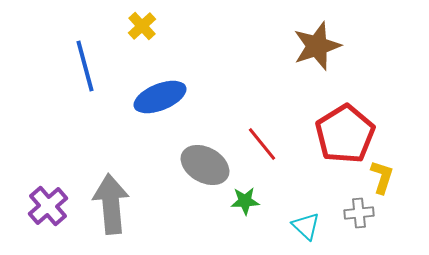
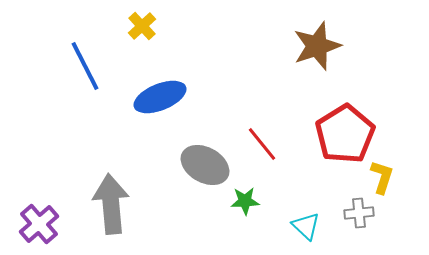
blue line: rotated 12 degrees counterclockwise
purple cross: moved 9 px left, 18 px down
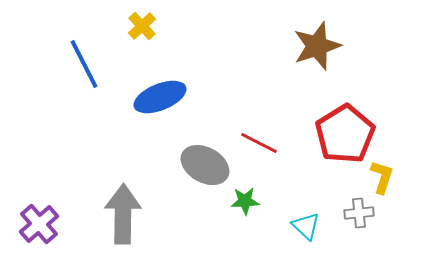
blue line: moved 1 px left, 2 px up
red line: moved 3 px left, 1 px up; rotated 24 degrees counterclockwise
gray arrow: moved 12 px right, 10 px down; rotated 6 degrees clockwise
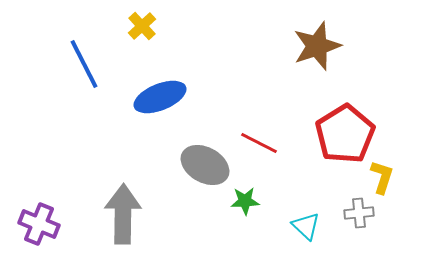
purple cross: rotated 27 degrees counterclockwise
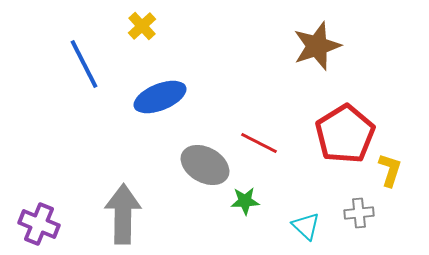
yellow L-shape: moved 8 px right, 7 px up
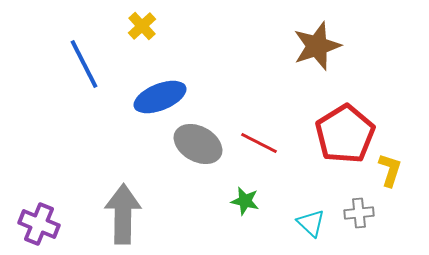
gray ellipse: moved 7 px left, 21 px up
green star: rotated 16 degrees clockwise
cyan triangle: moved 5 px right, 3 px up
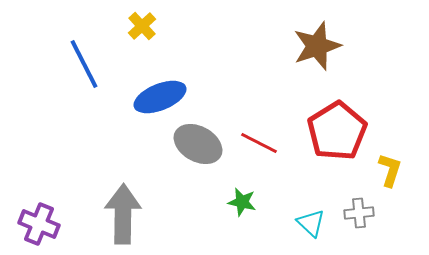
red pentagon: moved 8 px left, 3 px up
green star: moved 3 px left, 1 px down
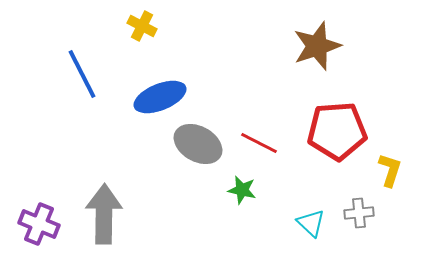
yellow cross: rotated 20 degrees counterclockwise
blue line: moved 2 px left, 10 px down
red pentagon: rotated 28 degrees clockwise
green star: moved 12 px up
gray arrow: moved 19 px left
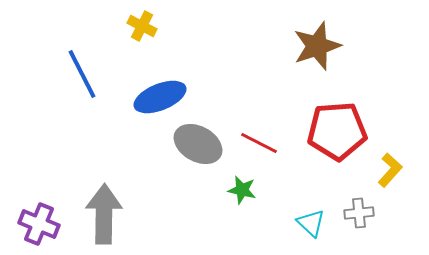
yellow L-shape: rotated 24 degrees clockwise
